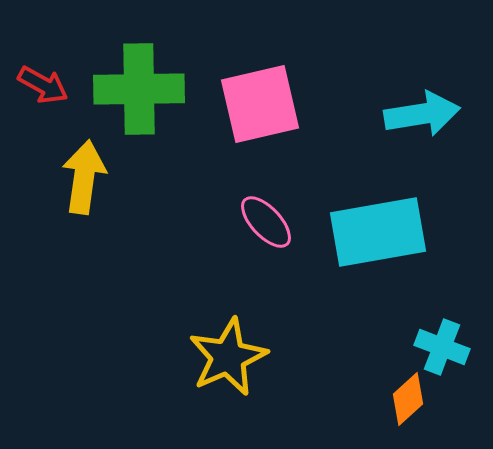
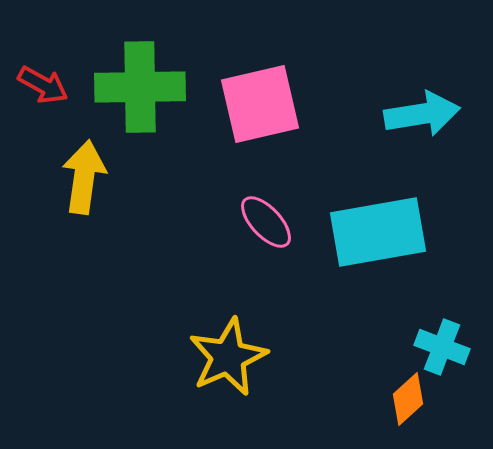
green cross: moved 1 px right, 2 px up
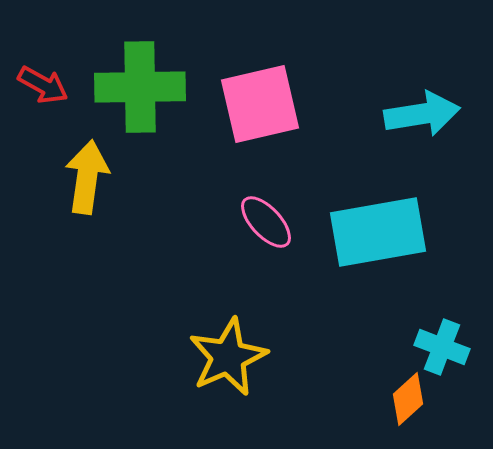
yellow arrow: moved 3 px right
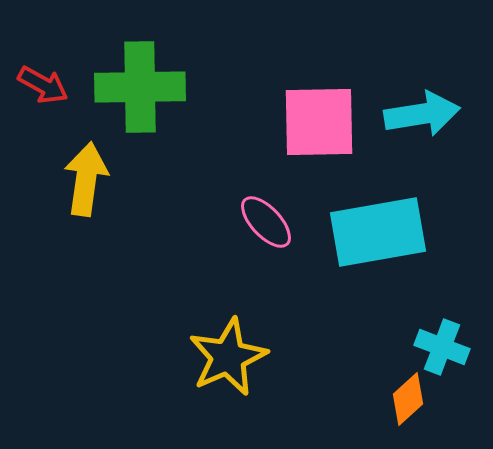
pink square: moved 59 px right, 18 px down; rotated 12 degrees clockwise
yellow arrow: moved 1 px left, 2 px down
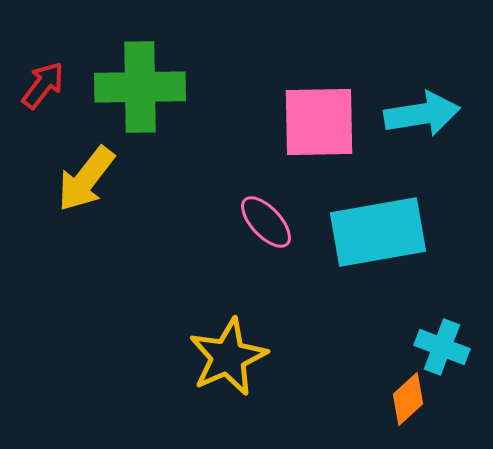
red arrow: rotated 81 degrees counterclockwise
yellow arrow: rotated 150 degrees counterclockwise
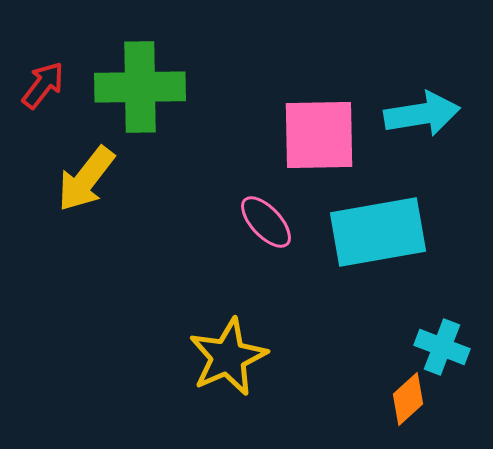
pink square: moved 13 px down
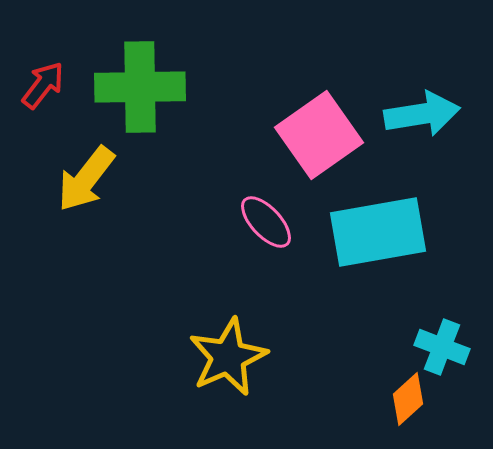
pink square: rotated 34 degrees counterclockwise
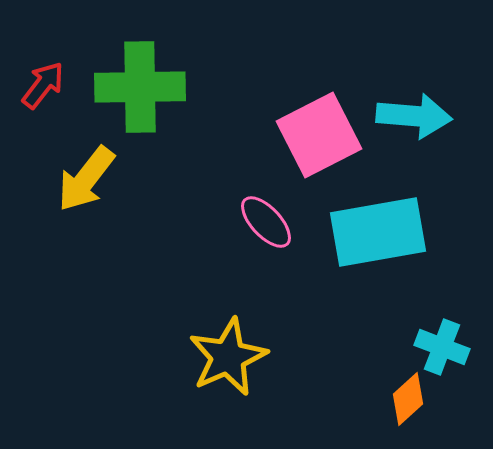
cyan arrow: moved 8 px left, 2 px down; rotated 14 degrees clockwise
pink square: rotated 8 degrees clockwise
